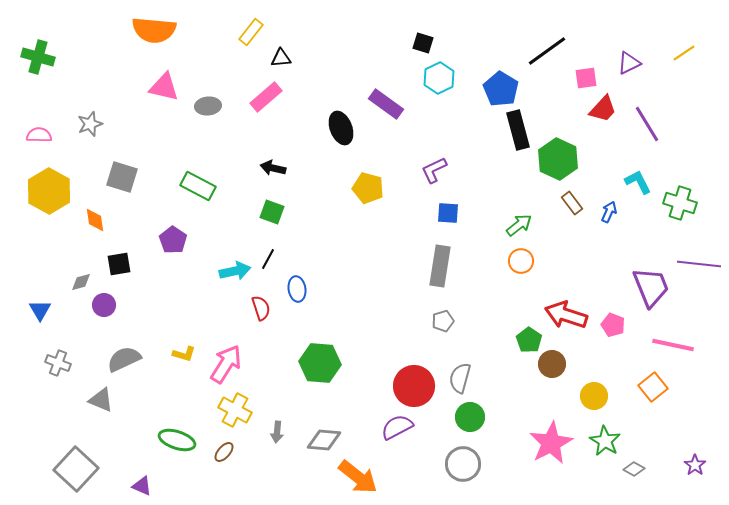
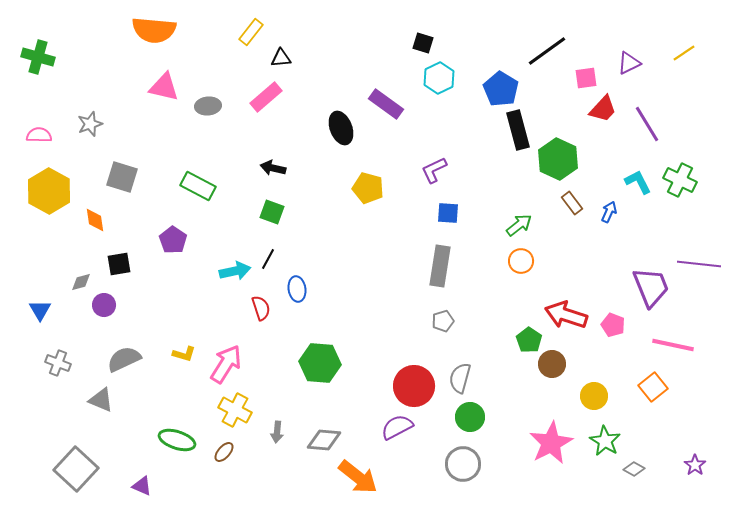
green cross at (680, 203): moved 23 px up; rotated 8 degrees clockwise
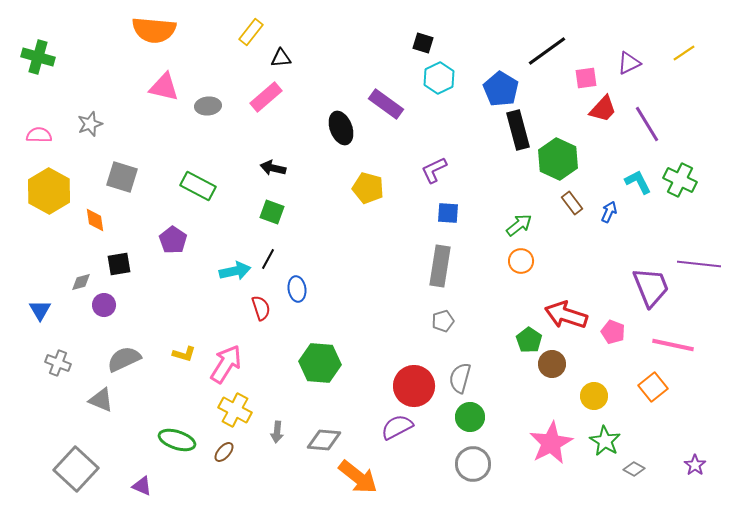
pink pentagon at (613, 325): moved 7 px down
gray circle at (463, 464): moved 10 px right
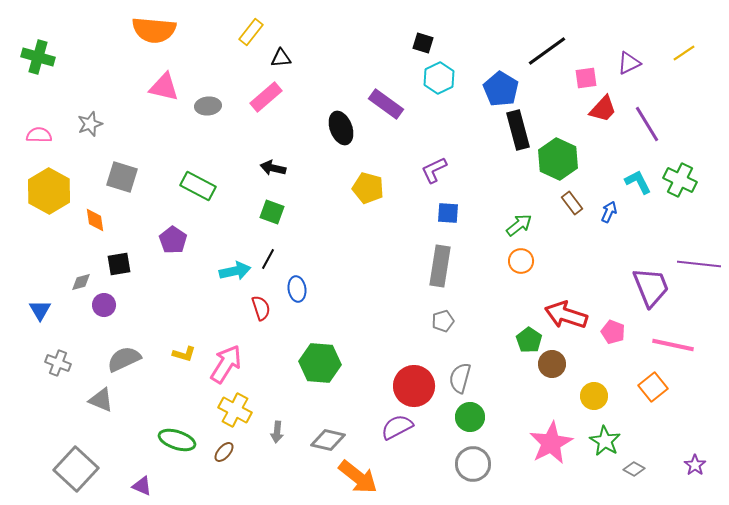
gray diamond at (324, 440): moved 4 px right; rotated 8 degrees clockwise
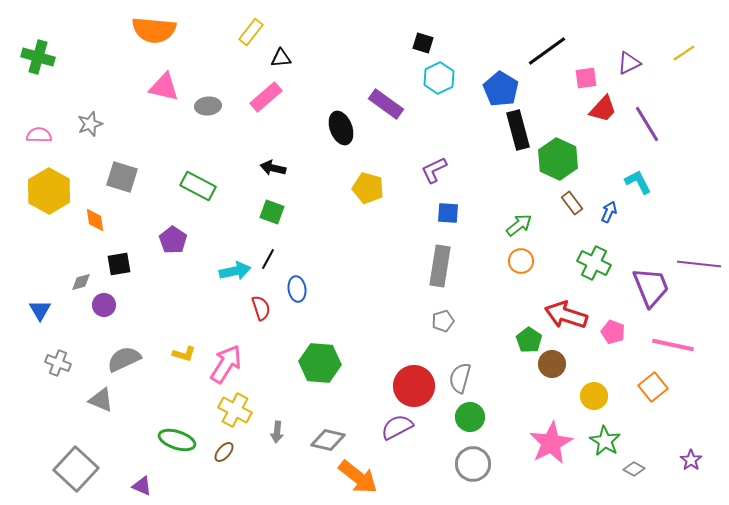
green cross at (680, 180): moved 86 px left, 83 px down
purple star at (695, 465): moved 4 px left, 5 px up
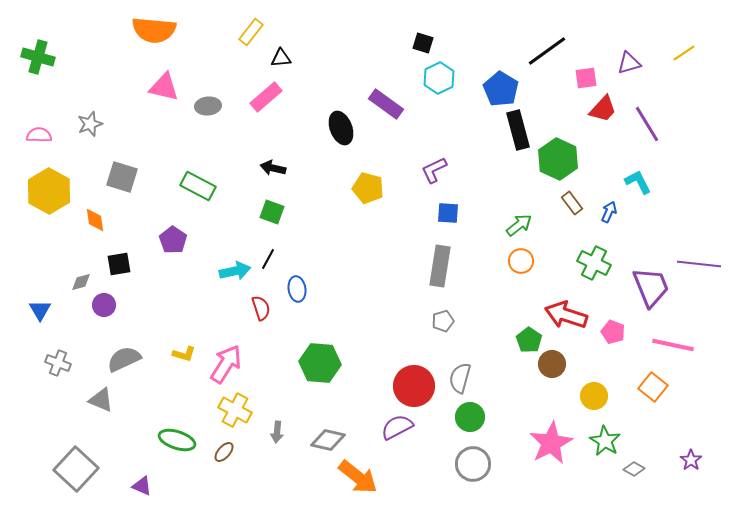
purple triangle at (629, 63): rotated 10 degrees clockwise
orange square at (653, 387): rotated 12 degrees counterclockwise
